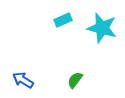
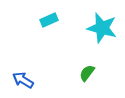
cyan rectangle: moved 14 px left
green semicircle: moved 12 px right, 7 px up
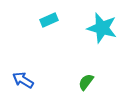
green semicircle: moved 1 px left, 9 px down
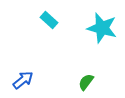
cyan rectangle: rotated 66 degrees clockwise
blue arrow: rotated 110 degrees clockwise
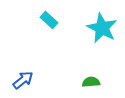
cyan star: rotated 12 degrees clockwise
green semicircle: moved 5 px right; rotated 48 degrees clockwise
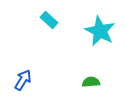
cyan star: moved 2 px left, 3 px down
blue arrow: rotated 20 degrees counterclockwise
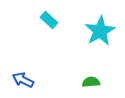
cyan star: rotated 16 degrees clockwise
blue arrow: rotated 95 degrees counterclockwise
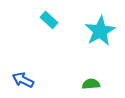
green semicircle: moved 2 px down
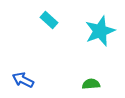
cyan star: rotated 8 degrees clockwise
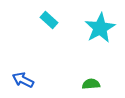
cyan star: moved 3 px up; rotated 8 degrees counterclockwise
